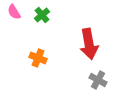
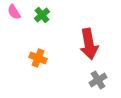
gray cross: rotated 30 degrees clockwise
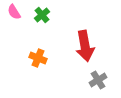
red arrow: moved 4 px left, 2 px down
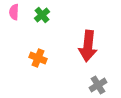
pink semicircle: rotated 35 degrees clockwise
red arrow: moved 3 px right; rotated 16 degrees clockwise
gray cross: moved 5 px down
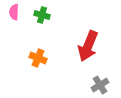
green cross: rotated 35 degrees counterclockwise
red arrow: rotated 16 degrees clockwise
gray cross: moved 2 px right
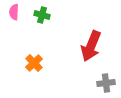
red arrow: moved 3 px right
orange cross: moved 4 px left, 5 px down; rotated 24 degrees clockwise
gray cross: moved 6 px right, 2 px up; rotated 24 degrees clockwise
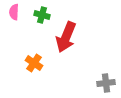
red arrow: moved 25 px left, 9 px up
orange cross: rotated 12 degrees counterclockwise
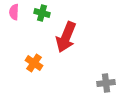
green cross: moved 2 px up
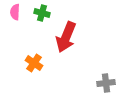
pink semicircle: moved 1 px right
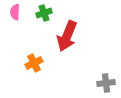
green cross: moved 2 px right; rotated 35 degrees counterclockwise
red arrow: moved 1 px right, 1 px up
orange cross: rotated 30 degrees clockwise
